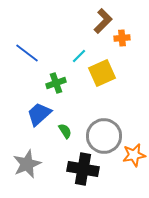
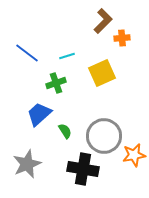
cyan line: moved 12 px left; rotated 28 degrees clockwise
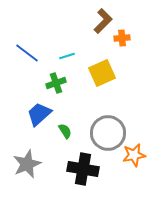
gray circle: moved 4 px right, 3 px up
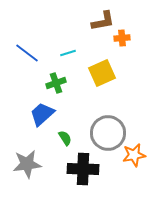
brown L-shape: rotated 35 degrees clockwise
cyan line: moved 1 px right, 3 px up
blue trapezoid: moved 3 px right
green semicircle: moved 7 px down
gray star: rotated 16 degrees clockwise
black cross: rotated 8 degrees counterclockwise
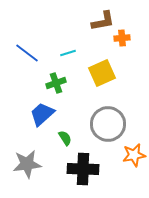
gray circle: moved 9 px up
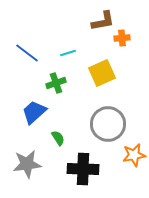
blue trapezoid: moved 8 px left, 2 px up
green semicircle: moved 7 px left
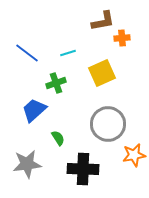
blue trapezoid: moved 2 px up
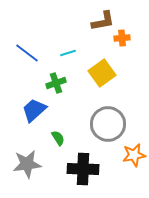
yellow square: rotated 12 degrees counterclockwise
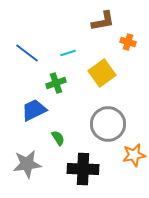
orange cross: moved 6 px right, 4 px down; rotated 21 degrees clockwise
blue trapezoid: rotated 16 degrees clockwise
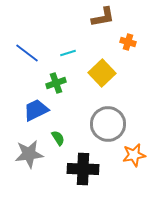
brown L-shape: moved 4 px up
yellow square: rotated 8 degrees counterclockwise
blue trapezoid: moved 2 px right
gray star: moved 2 px right, 10 px up
